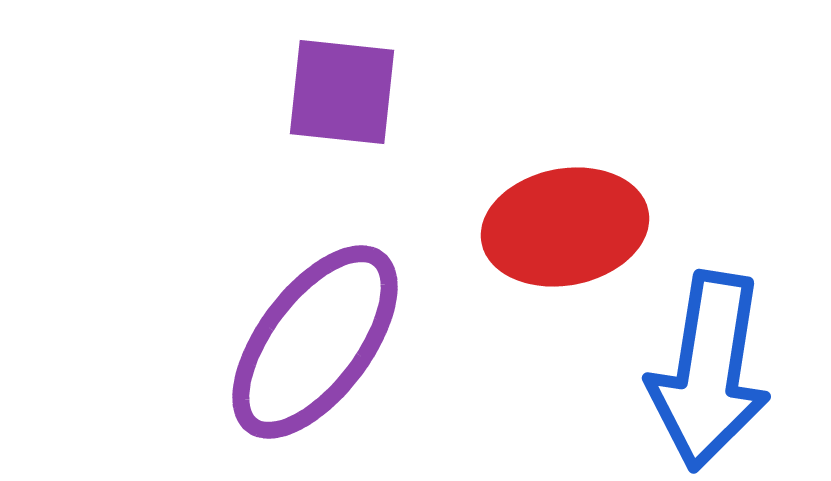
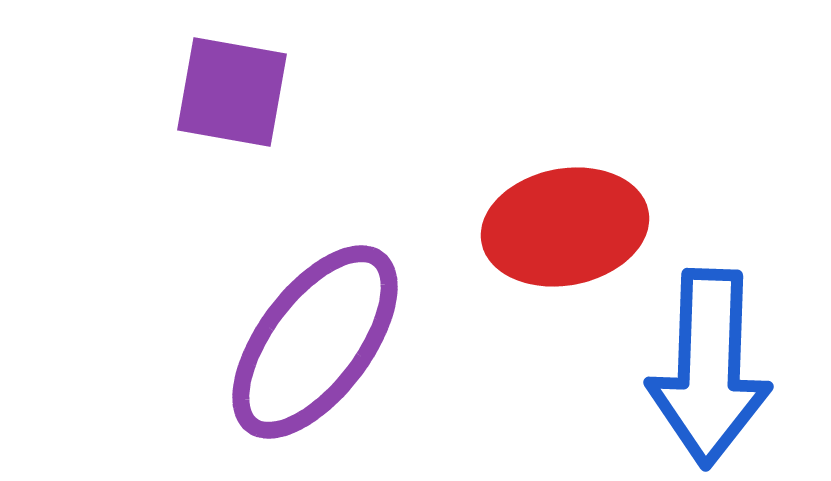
purple square: moved 110 px left; rotated 4 degrees clockwise
blue arrow: moved 3 px up; rotated 7 degrees counterclockwise
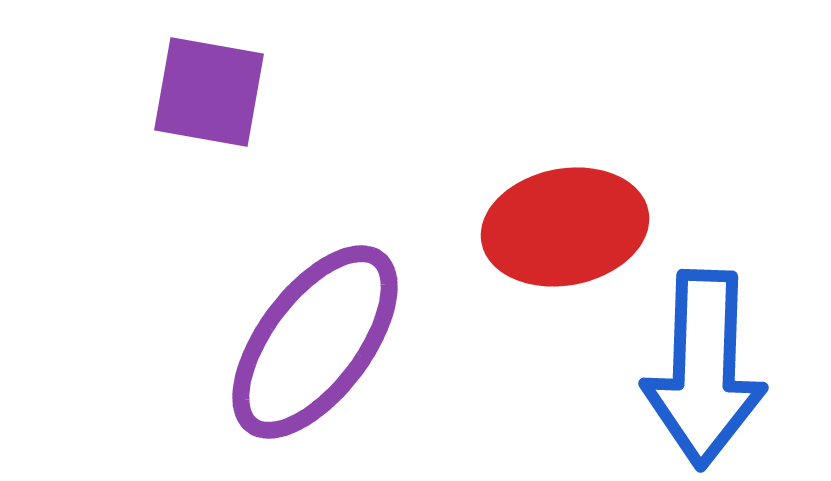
purple square: moved 23 px left
blue arrow: moved 5 px left, 1 px down
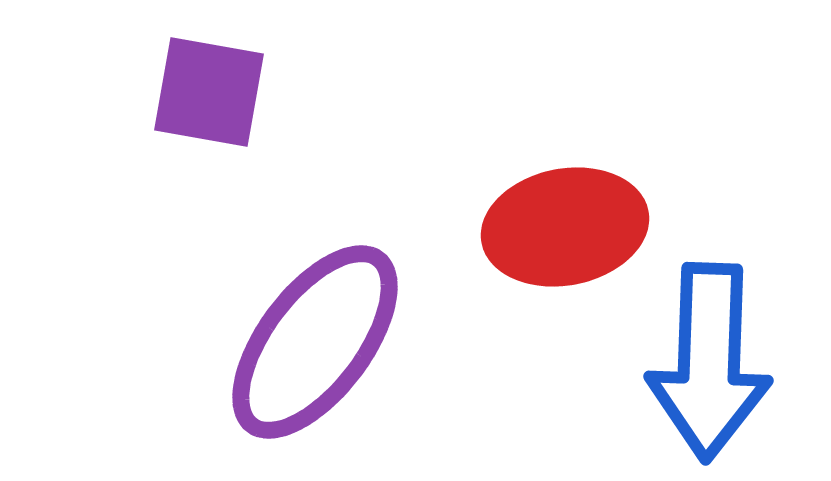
blue arrow: moved 5 px right, 7 px up
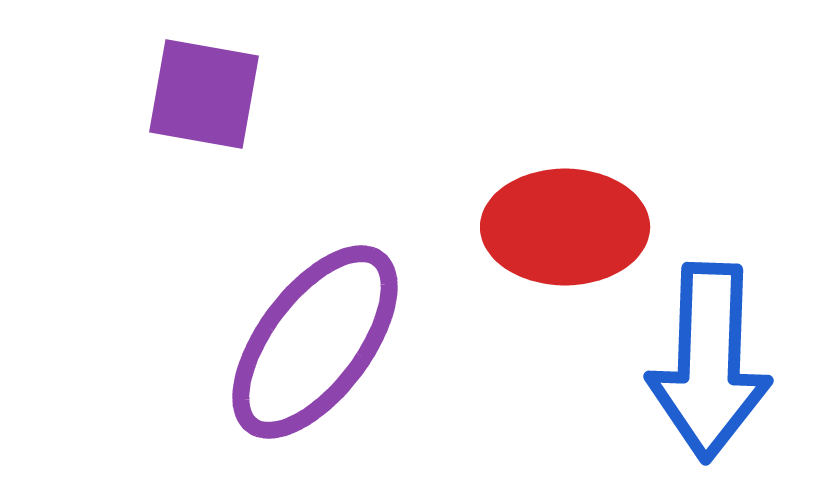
purple square: moved 5 px left, 2 px down
red ellipse: rotated 11 degrees clockwise
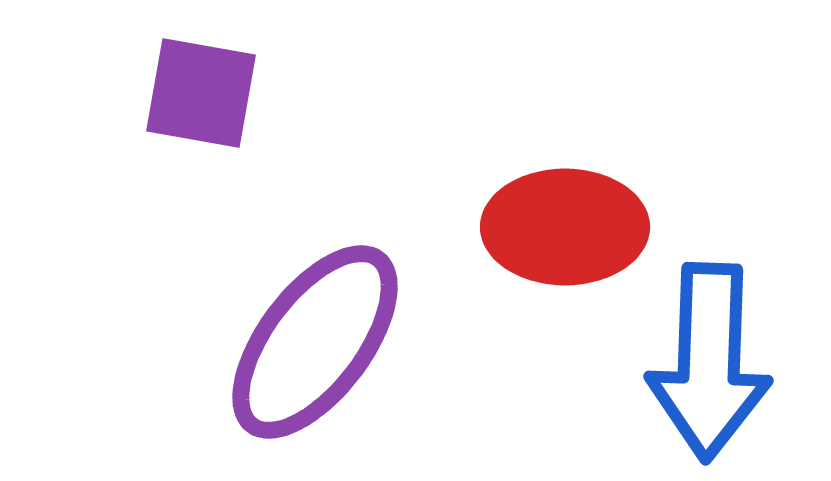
purple square: moved 3 px left, 1 px up
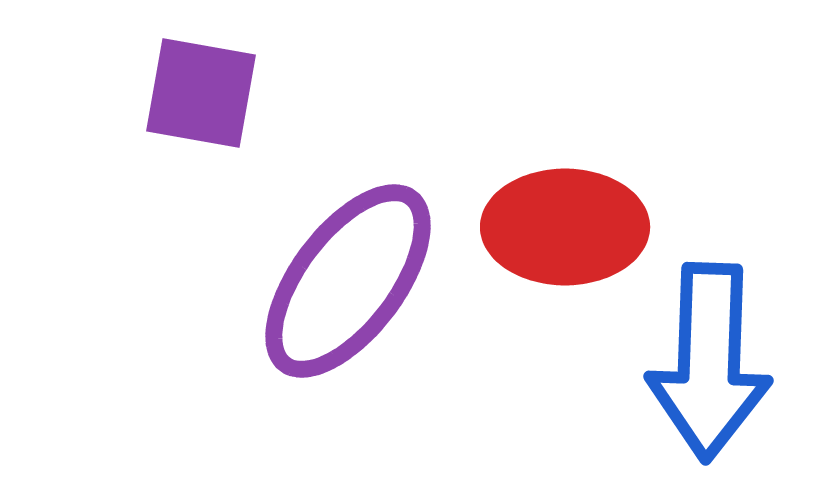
purple ellipse: moved 33 px right, 61 px up
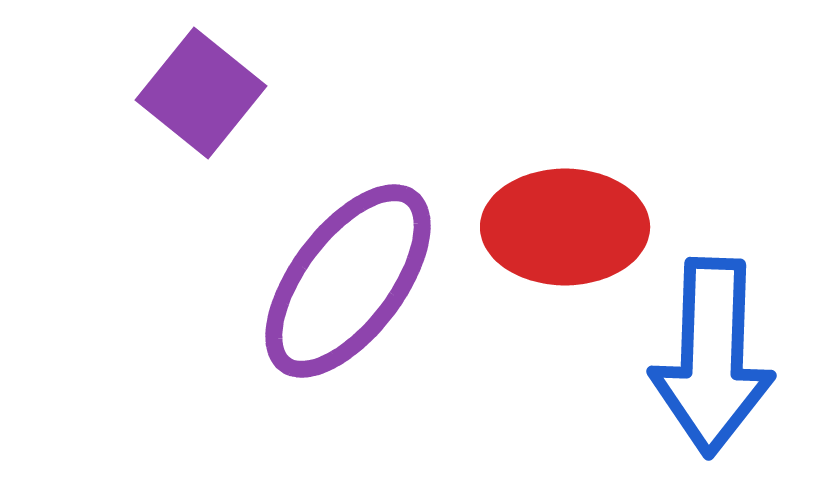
purple square: rotated 29 degrees clockwise
blue arrow: moved 3 px right, 5 px up
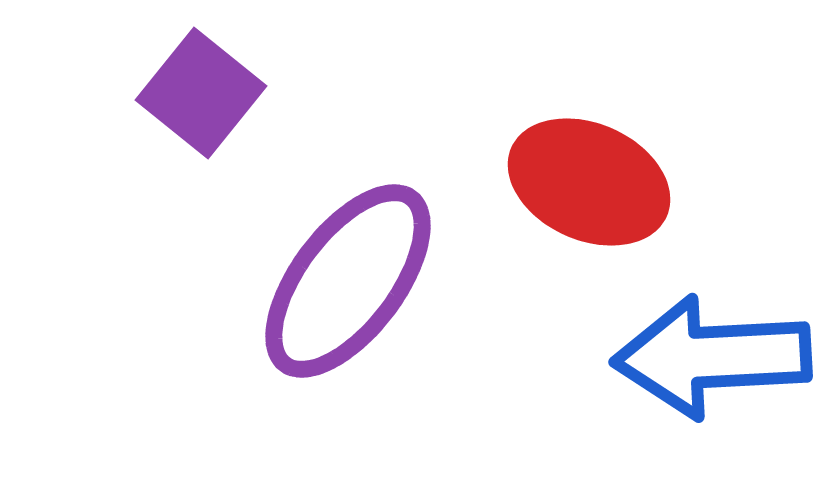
red ellipse: moved 24 px right, 45 px up; rotated 24 degrees clockwise
blue arrow: rotated 85 degrees clockwise
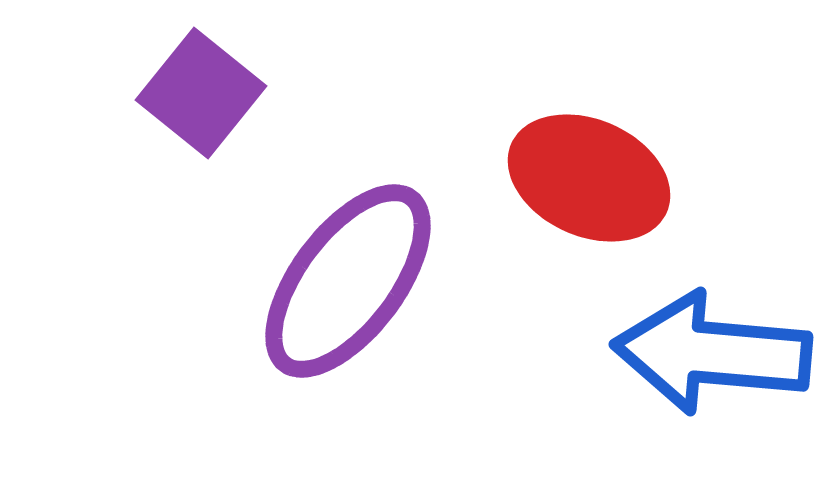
red ellipse: moved 4 px up
blue arrow: moved 4 px up; rotated 8 degrees clockwise
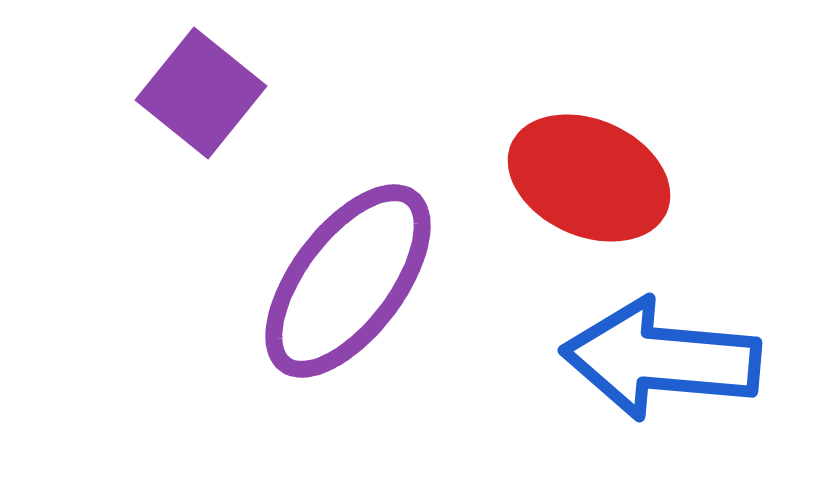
blue arrow: moved 51 px left, 6 px down
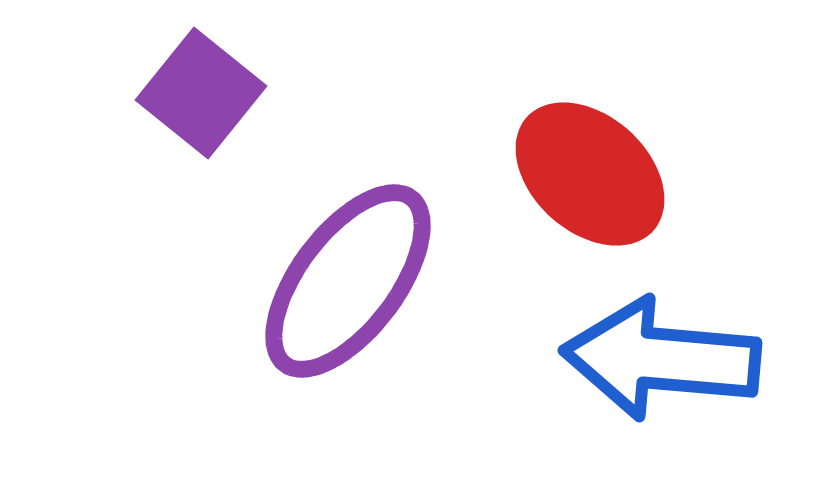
red ellipse: moved 1 px right, 4 px up; rotated 18 degrees clockwise
